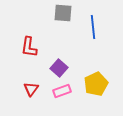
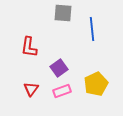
blue line: moved 1 px left, 2 px down
purple square: rotated 12 degrees clockwise
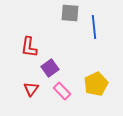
gray square: moved 7 px right
blue line: moved 2 px right, 2 px up
purple square: moved 9 px left
pink rectangle: rotated 66 degrees clockwise
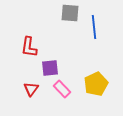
purple square: rotated 30 degrees clockwise
pink rectangle: moved 2 px up
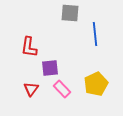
blue line: moved 1 px right, 7 px down
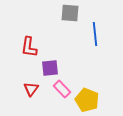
yellow pentagon: moved 9 px left, 16 px down; rotated 25 degrees counterclockwise
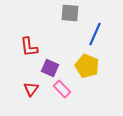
blue line: rotated 30 degrees clockwise
red L-shape: rotated 15 degrees counterclockwise
purple square: rotated 30 degrees clockwise
yellow pentagon: moved 34 px up
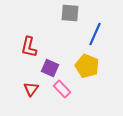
red L-shape: rotated 20 degrees clockwise
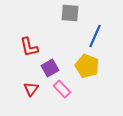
blue line: moved 2 px down
red L-shape: rotated 25 degrees counterclockwise
purple square: rotated 36 degrees clockwise
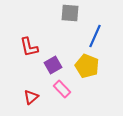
purple square: moved 3 px right, 3 px up
red triangle: moved 8 px down; rotated 14 degrees clockwise
